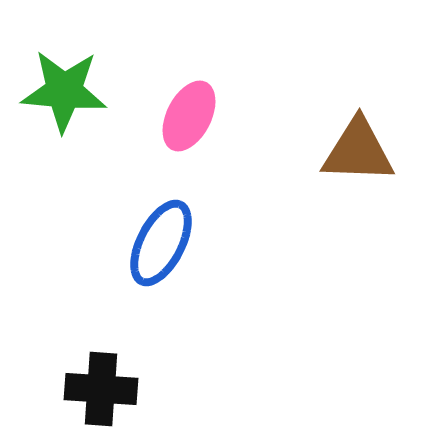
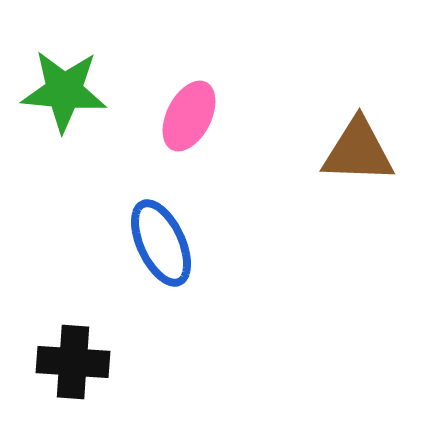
blue ellipse: rotated 52 degrees counterclockwise
black cross: moved 28 px left, 27 px up
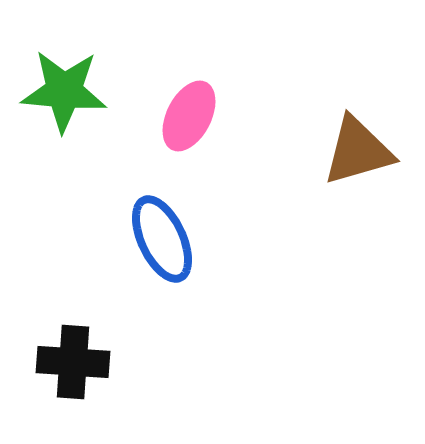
brown triangle: rotated 18 degrees counterclockwise
blue ellipse: moved 1 px right, 4 px up
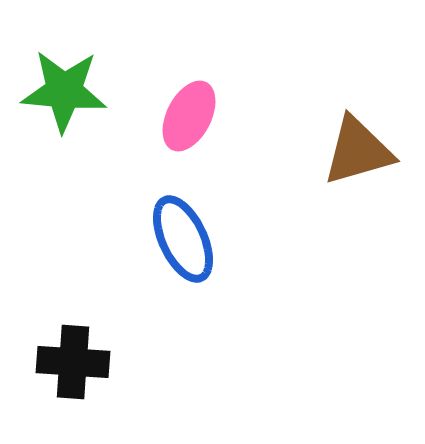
blue ellipse: moved 21 px right
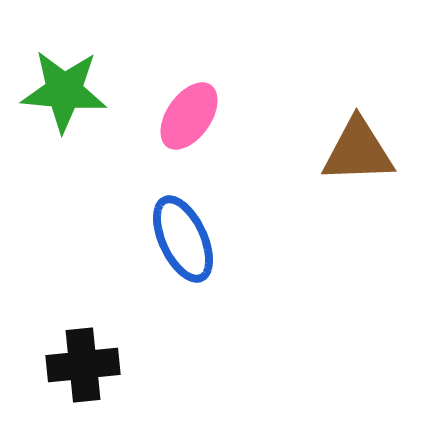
pink ellipse: rotated 8 degrees clockwise
brown triangle: rotated 14 degrees clockwise
black cross: moved 10 px right, 3 px down; rotated 10 degrees counterclockwise
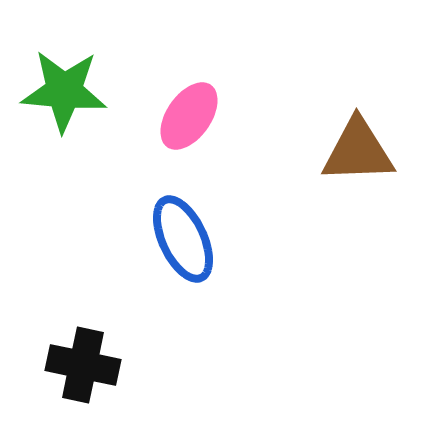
black cross: rotated 18 degrees clockwise
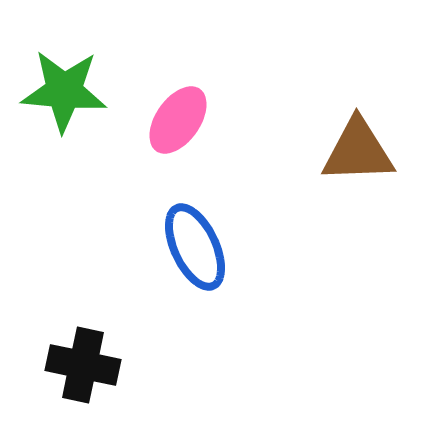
pink ellipse: moved 11 px left, 4 px down
blue ellipse: moved 12 px right, 8 px down
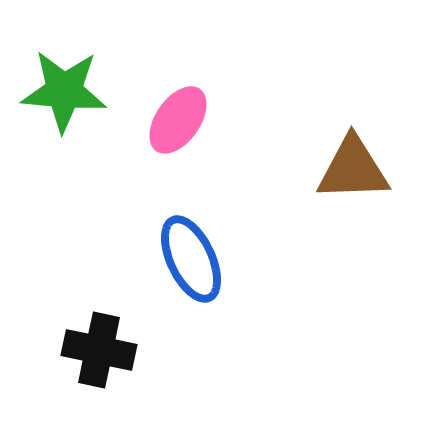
brown triangle: moved 5 px left, 18 px down
blue ellipse: moved 4 px left, 12 px down
black cross: moved 16 px right, 15 px up
